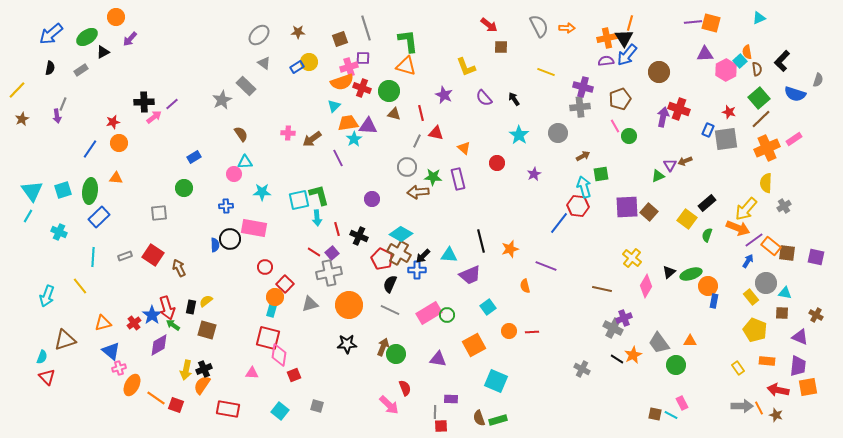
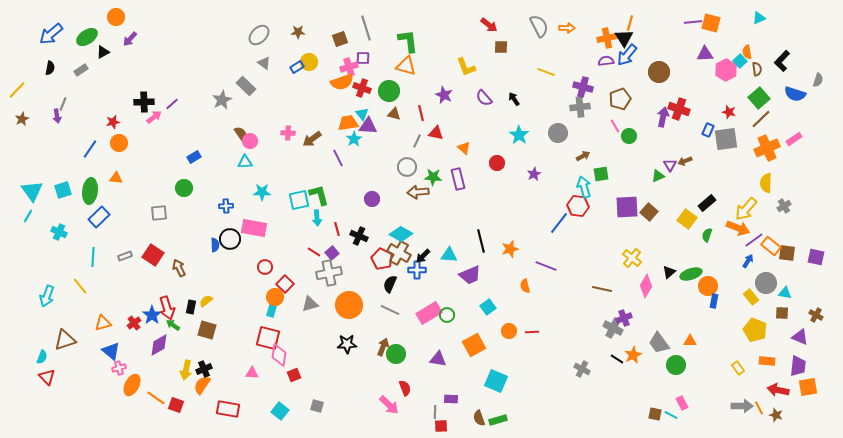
cyan triangle at (334, 106): moved 28 px right, 8 px down; rotated 24 degrees counterclockwise
pink circle at (234, 174): moved 16 px right, 33 px up
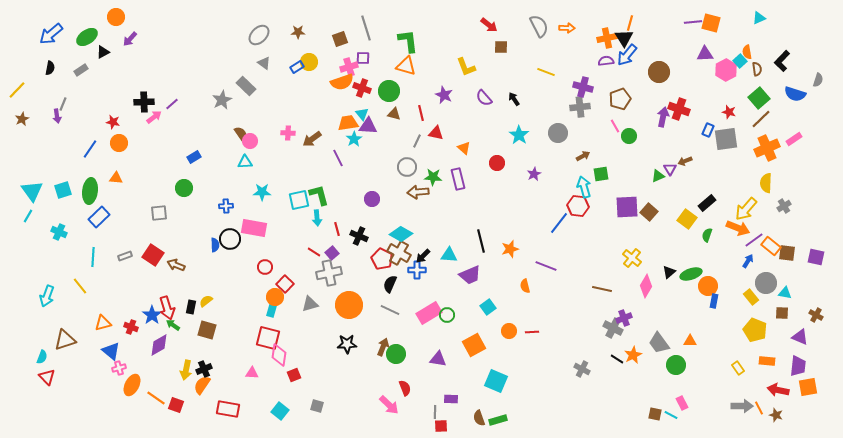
red star at (113, 122): rotated 24 degrees clockwise
purple triangle at (670, 165): moved 4 px down
brown arrow at (179, 268): moved 3 px left, 3 px up; rotated 42 degrees counterclockwise
red cross at (134, 323): moved 3 px left, 4 px down; rotated 32 degrees counterclockwise
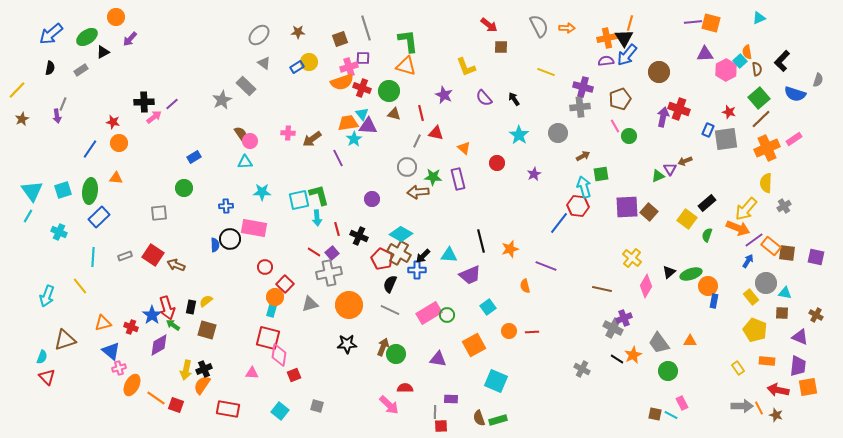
green circle at (676, 365): moved 8 px left, 6 px down
red semicircle at (405, 388): rotated 70 degrees counterclockwise
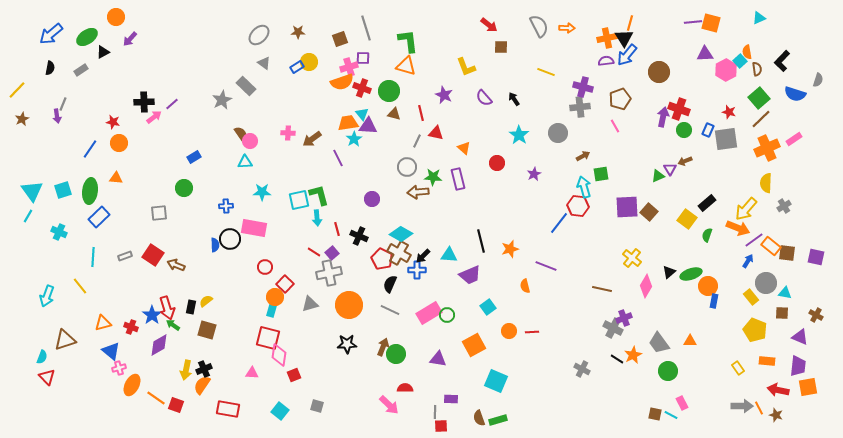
green circle at (629, 136): moved 55 px right, 6 px up
